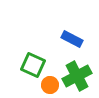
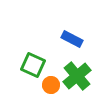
green cross: rotated 12 degrees counterclockwise
orange circle: moved 1 px right
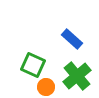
blue rectangle: rotated 15 degrees clockwise
orange circle: moved 5 px left, 2 px down
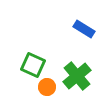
blue rectangle: moved 12 px right, 10 px up; rotated 10 degrees counterclockwise
orange circle: moved 1 px right
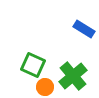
green cross: moved 4 px left
orange circle: moved 2 px left
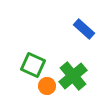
blue rectangle: rotated 10 degrees clockwise
orange circle: moved 2 px right, 1 px up
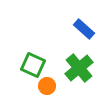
green cross: moved 6 px right, 8 px up
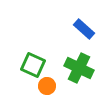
green cross: rotated 24 degrees counterclockwise
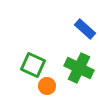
blue rectangle: moved 1 px right
